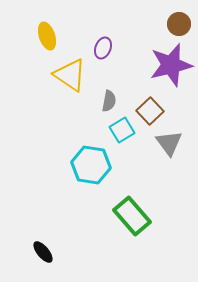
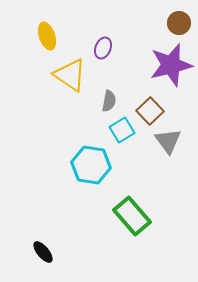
brown circle: moved 1 px up
gray triangle: moved 1 px left, 2 px up
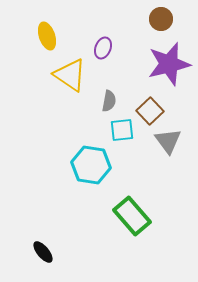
brown circle: moved 18 px left, 4 px up
purple star: moved 2 px left, 1 px up
cyan square: rotated 25 degrees clockwise
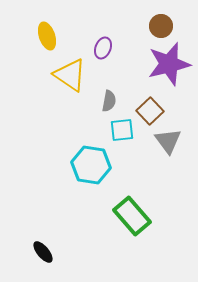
brown circle: moved 7 px down
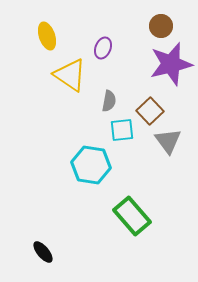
purple star: moved 2 px right
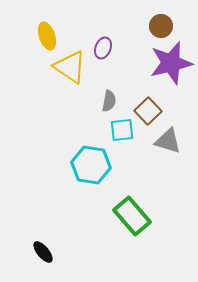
purple star: moved 1 px up
yellow triangle: moved 8 px up
brown square: moved 2 px left
gray triangle: rotated 36 degrees counterclockwise
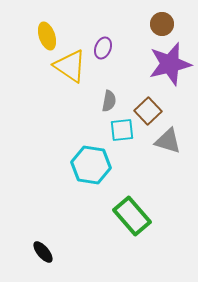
brown circle: moved 1 px right, 2 px up
purple star: moved 1 px left, 1 px down
yellow triangle: moved 1 px up
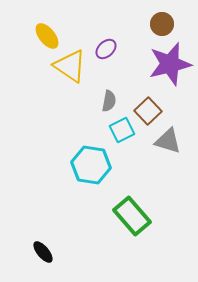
yellow ellipse: rotated 20 degrees counterclockwise
purple ellipse: moved 3 px right, 1 px down; rotated 25 degrees clockwise
cyan square: rotated 20 degrees counterclockwise
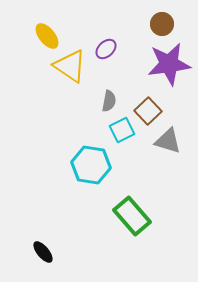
purple star: moved 1 px left; rotated 6 degrees clockwise
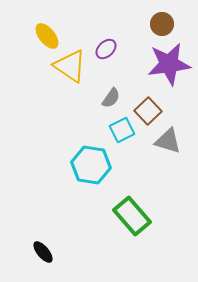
gray semicircle: moved 2 px right, 3 px up; rotated 25 degrees clockwise
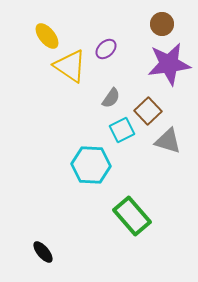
cyan hexagon: rotated 6 degrees counterclockwise
